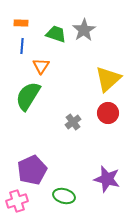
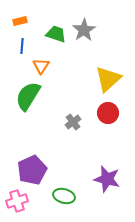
orange rectangle: moved 1 px left, 2 px up; rotated 16 degrees counterclockwise
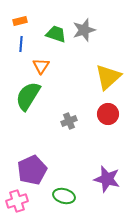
gray star: rotated 15 degrees clockwise
blue line: moved 1 px left, 2 px up
yellow triangle: moved 2 px up
red circle: moved 1 px down
gray cross: moved 4 px left, 1 px up; rotated 14 degrees clockwise
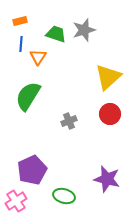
orange triangle: moved 3 px left, 9 px up
red circle: moved 2 px right
pink cross: moved 1 px left; rotated 15 degrees counterclockwise
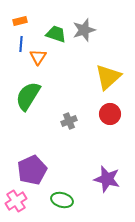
green ellipse: moved 2 px left, 4 px down
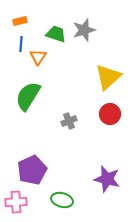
pink cross: moved 1 px down; rotated 30 degrees clockwise
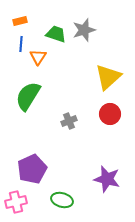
purple pentagon: moved 1 px up
pink cross: rotated 10 degrees counterclockwise
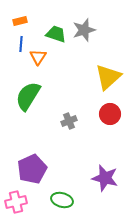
purple star: moved 2 px left, 1 px up
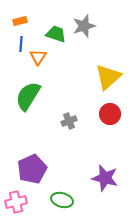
gray star: moved 4 px up
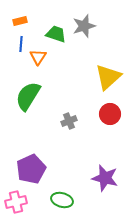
purple pentagon: moved 1 px left
